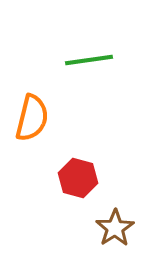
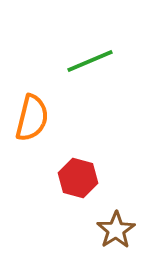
green line: moved 1 px right, 1 px down; rotated 15 degrees counterclockwise
brown star: moved 1 px right, 2 px down
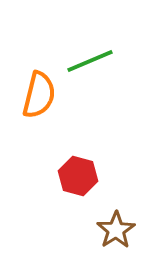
orange semicircle: moved 7 px right, 23 px up
red hexagon: moved 2 px up
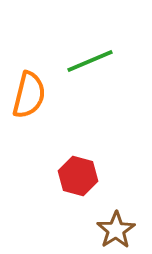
orange semicircle: moved 10 px left
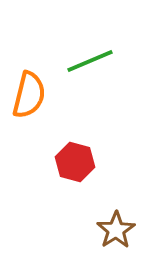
red hexagon: moved 3 px left, 14 px up
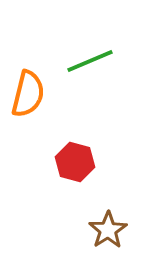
orange semicircle: moved 1 px left, 1 px up
brown star: moved 8 px left
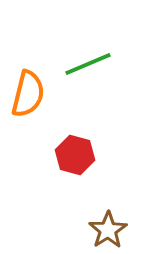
green line: moved 2 px left, 3 px down
red hexagon: moved 7 px up
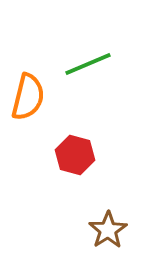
orange semicircle: moved 3 px down
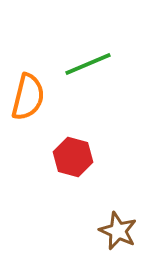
red hexagon: moved 2 px left, 2 px down
brown star: moved 10 px right, 1 px down; rotated 15 degrees counterclockwise
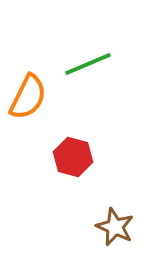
orange semicircle: rotated 12 degrees clockwise
brown star: moved 3 px left, 4 px up
